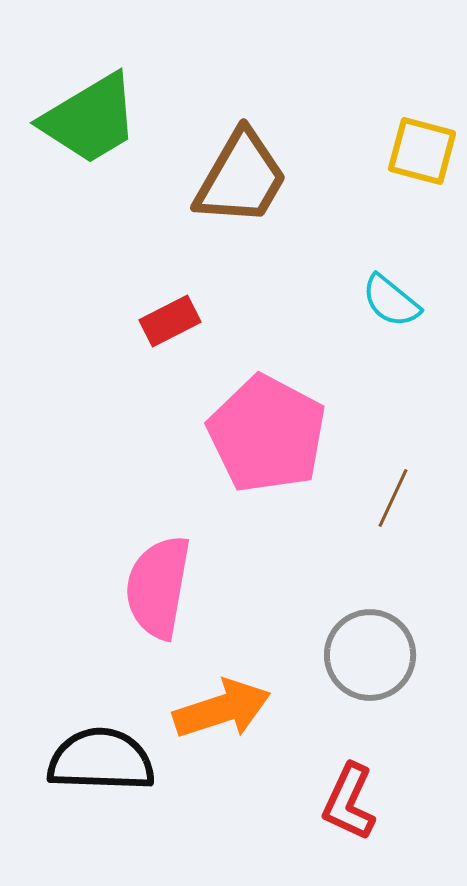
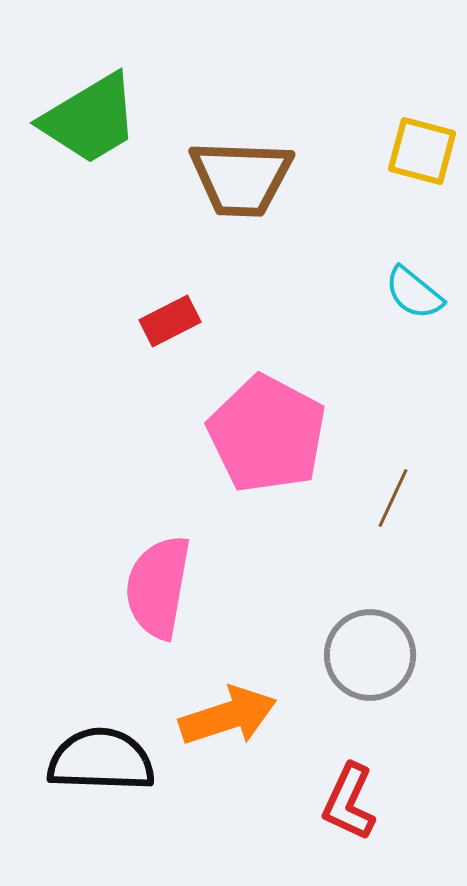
brown trapezoid: rotated 62 degrees clockwise
cyan semicircle: moved 23 px right, 8 px up
orange arrow: moved 6 px right, 7 px down
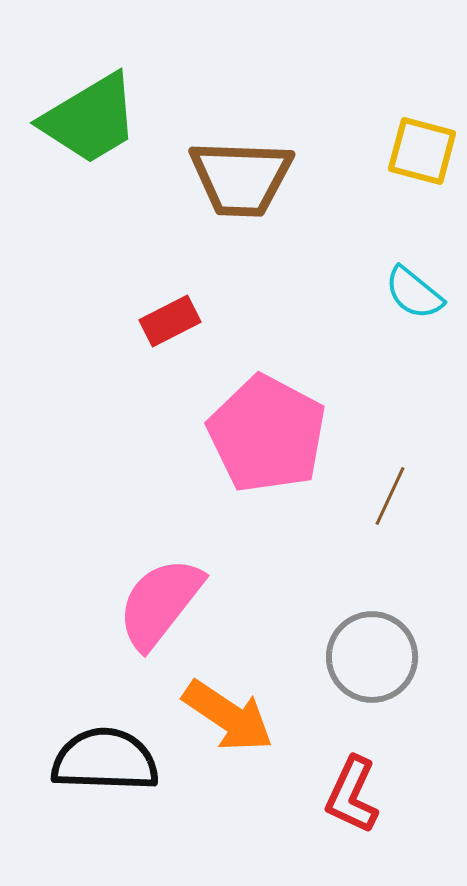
brown line: moved 3 px left, 2 px up
pink semicircle: moved 2 px right, 16 px down; rotated 28 degrees clockwise
gray circle: moved 2 px right, 2 px down
orange arrow: rotated 52 degrees clockwise
black semicircle: moved 4 px right
red L-shape: moved 3 px right, 7 px up
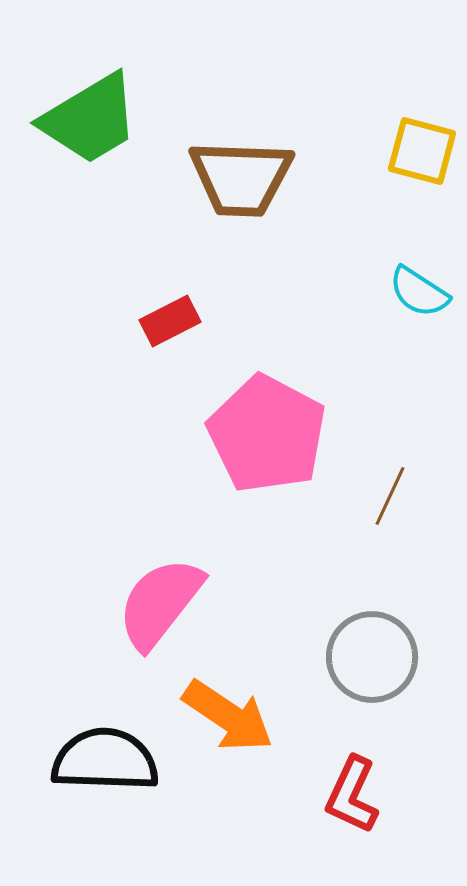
cyan semicircle: moved 5 px right, 1 px up; rotated 6 degrees counterclockwise
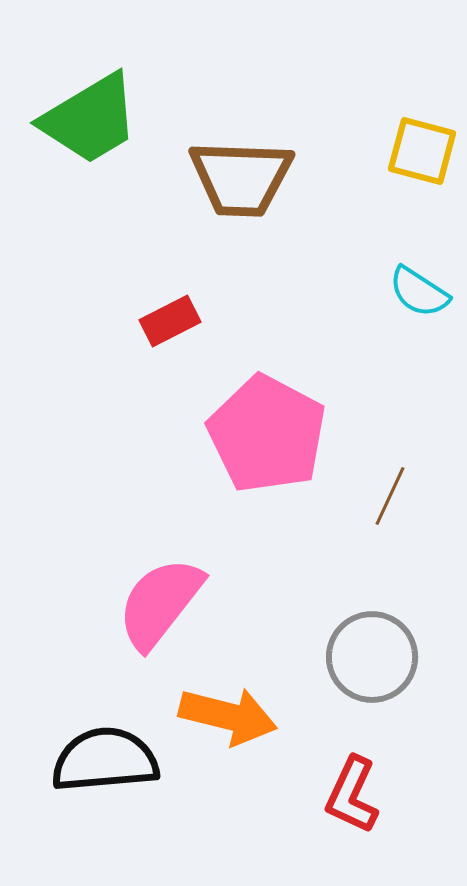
orange arrow: rotated 20 degrees counterclockwise
black semicircle: rotated 7 degrees counterclockwise
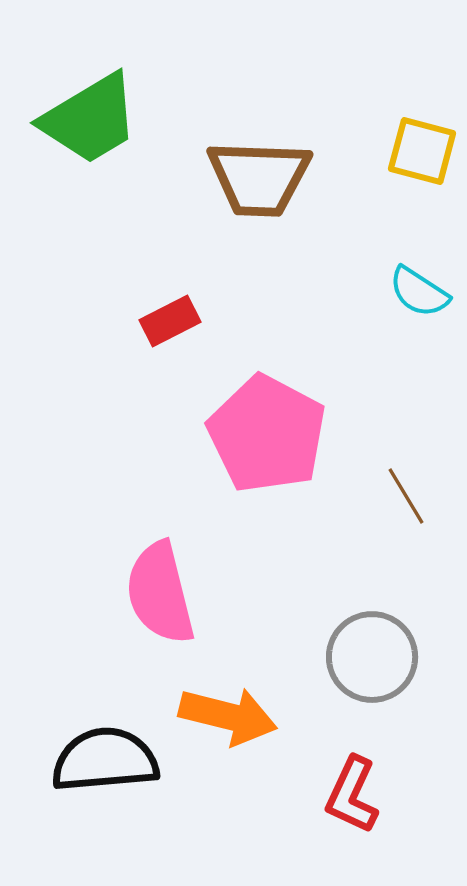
brown trapezoid: moved 18 px right
brown line: moved 16 px right; rotated 56 degrees counterclockwise
pink semicircle: moved 10 px up; rotated 52 degrees counterclockwise
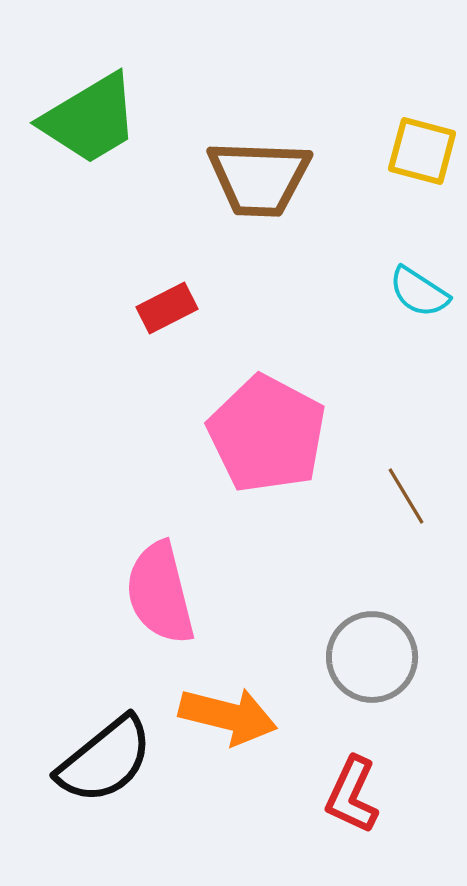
red rectangle: moved 3 px left, 13 px up
black semicircle: rotated 146 degrees clockwise
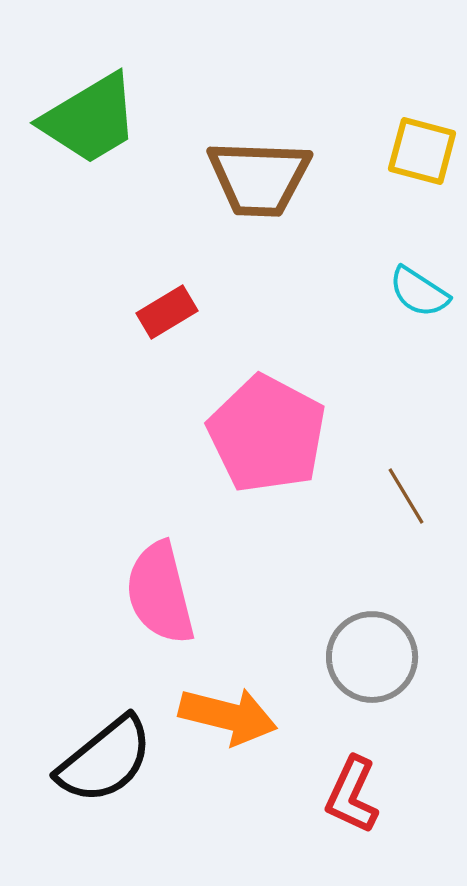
red rectangle: moved 4 px down; rotated 4 degrees counterclockwise
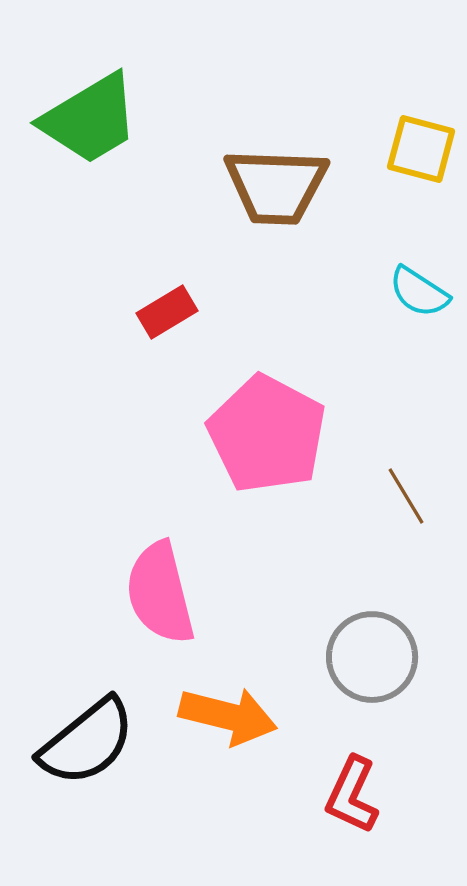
yellow square: moved 1 px left, 2 px up
brown trapezoid: moved 17 px right, 8 px down
black semicircle: moved 18 px left, 18 px up
